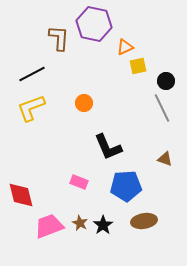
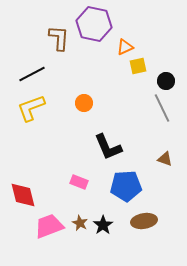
red diamond: moved 2 px right
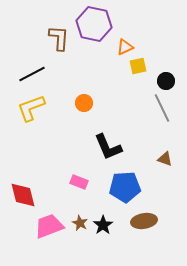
blue pentagon: moved 1 px left, 1 px down
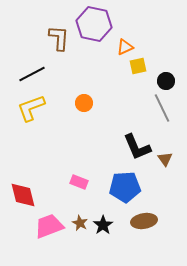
black L-shape: moved 29 px right
brown triangle: rotated 35 degrees clockwise
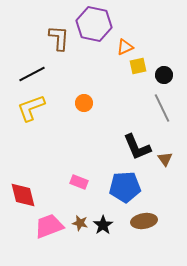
black circle: moved 2 px left, 6 px up
brown star: rotated 14 degrees counterclockwise
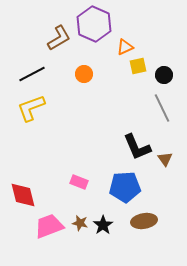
purple hexagon: rotated 12 degrees clockwise
brown L-shape: rotated 56 degrees clockwise
orange circle: moved 29 px up
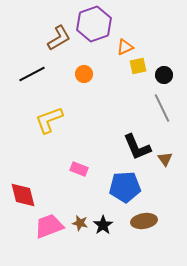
purple hexagon: rotated 16 degrees clockwise
yellow L-shape: moved 18 px right, 12 px down
pink rectangle: moved 13 px up
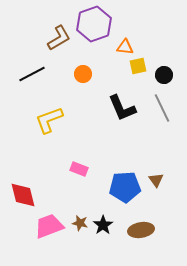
orange triangle: rotated 30 degrees clockwise
orange circle: moved 1 px left
black L-shape: moved 15 px left, 39 px up
brown triangle: moved 9 px left, 21 px down
brown ellipse: moved 3 px left, 9 px down
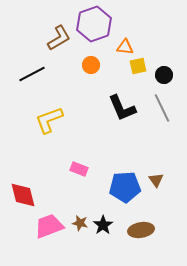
orange circle: moved 8 px right, 9 px up
